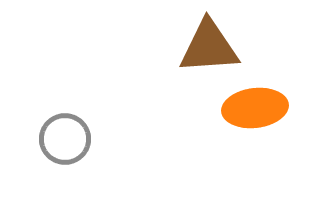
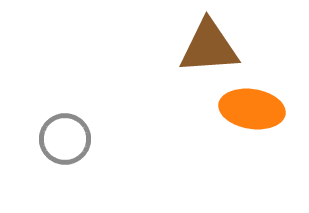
orange ellipse: moved 3 px left, 1 px down; rotated 16 degrees clockwise
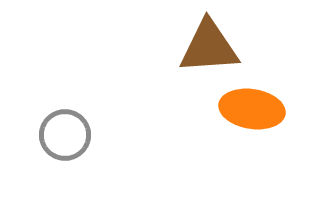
gray circle: moved 4 px up
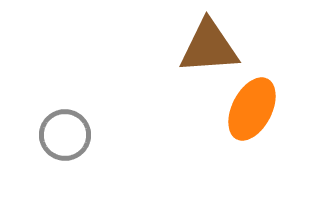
orange ellipse: rotated 72 degrees counterclockwise
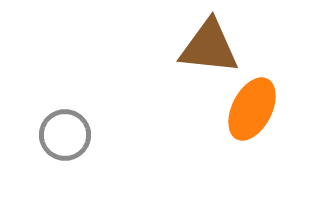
brown triangle: rotated 10 degrees clockwise
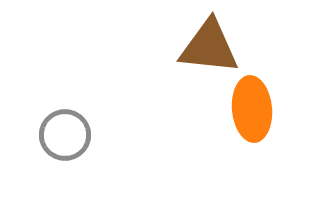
orange ellipse: rotated 32 degrees counterclockwise
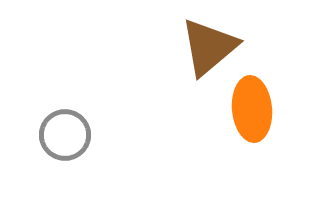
brown triangle: rotated 46 degrees counterclockwise
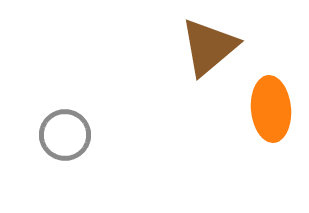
orange ellipse: moved 19 px right
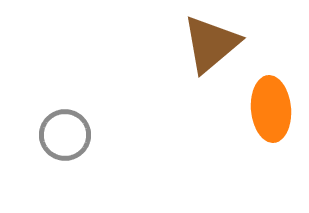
brown triangle: moved 2 px right, 3 px up
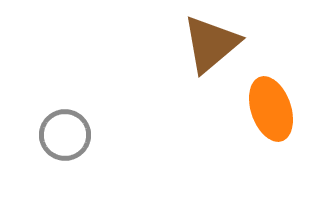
orange ellipse: rotated 14 degrees counterclockwise
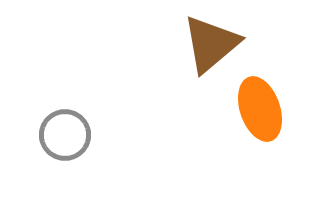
orange ellipse: moved 11 px left
